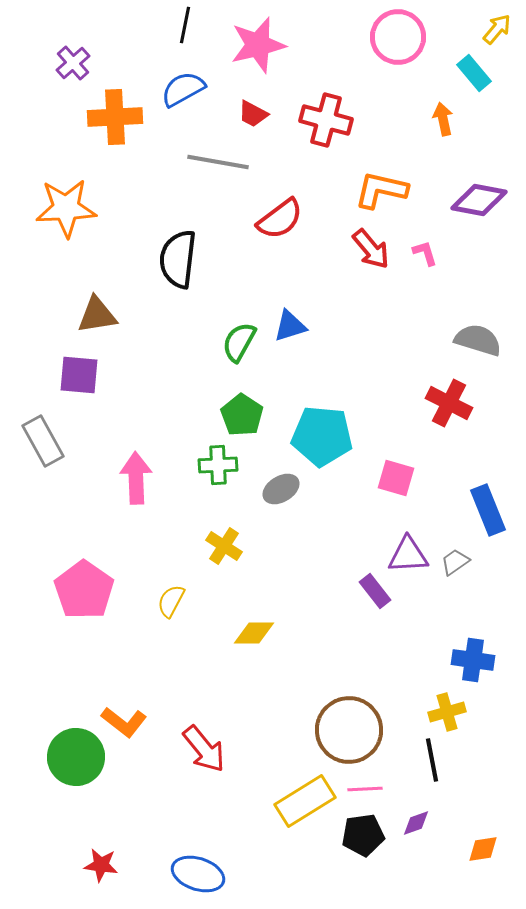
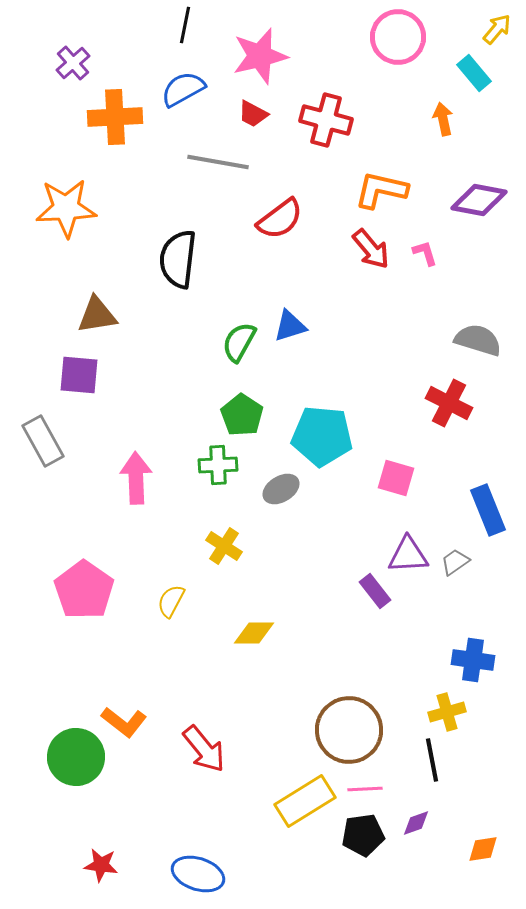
pink star at (258, 45): moved 2 px right, 11 px down
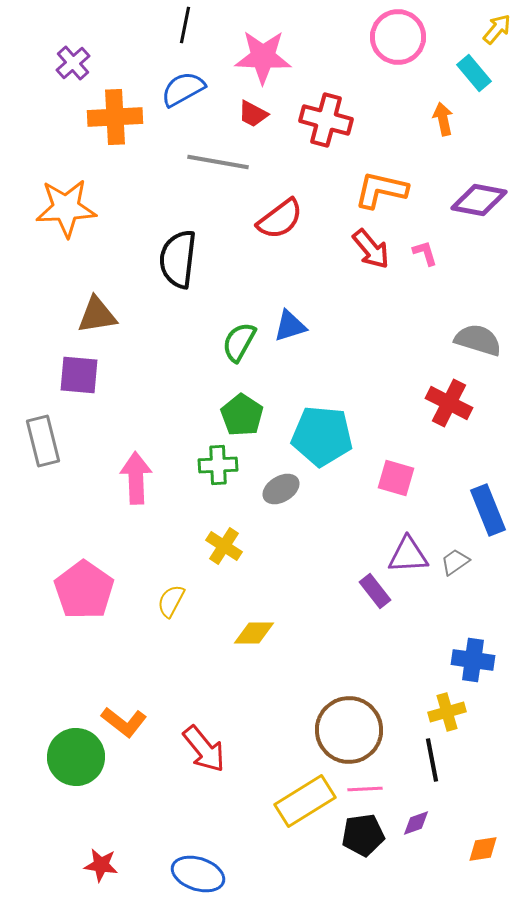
pink star at (260, 56): moved 3 px right, 1 px down; rotated 16 degrees clockwise
gray rectangle at (43, 441): rotated 15 degrees clockwise
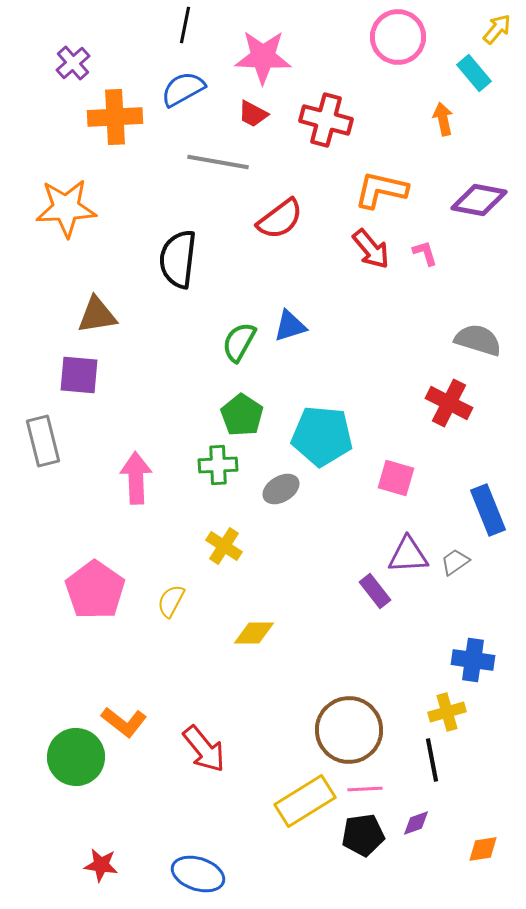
pink pentagon at (84, 590): moved 11 px right
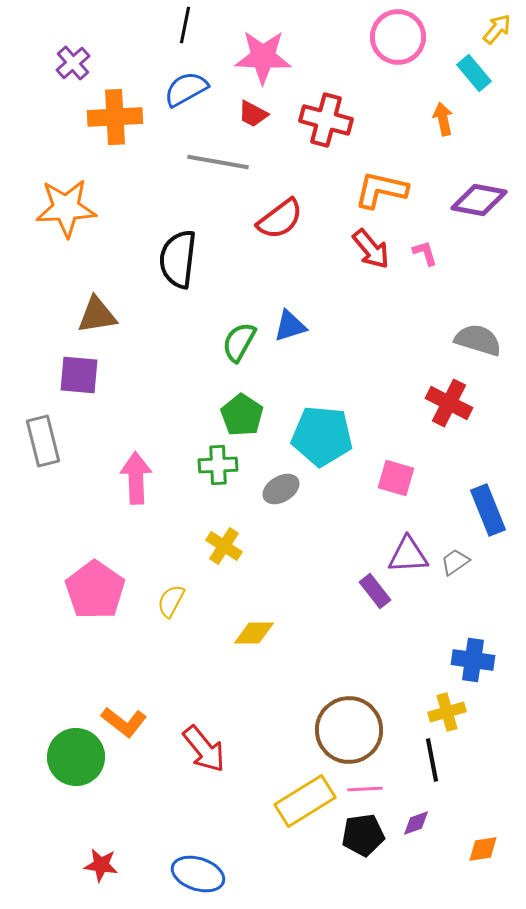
blue semicircle at (183, 89): moved 3 px right
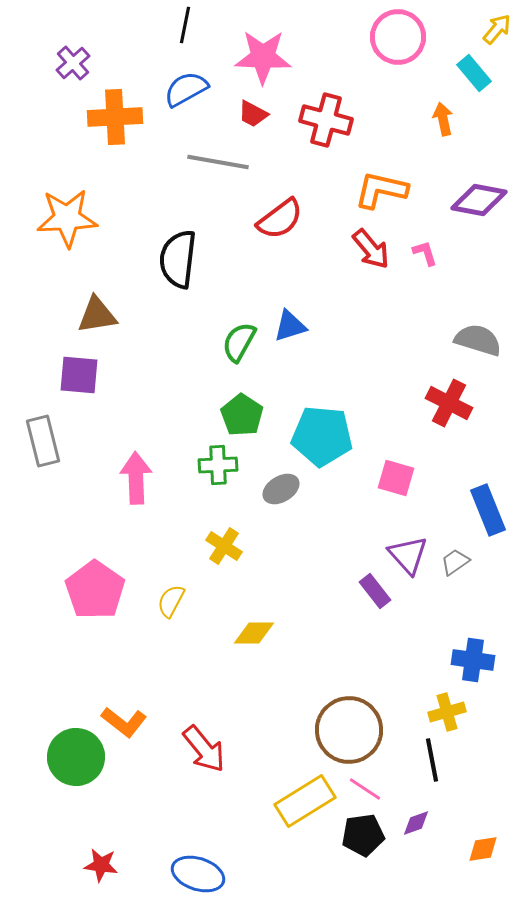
orange star at (66, 208): moved 1 px right, 10 px down
purple triangle at (408, 555): rotated 51 degrees clockwise
pink line at (365, 789): rotated 36 degrees clockwise
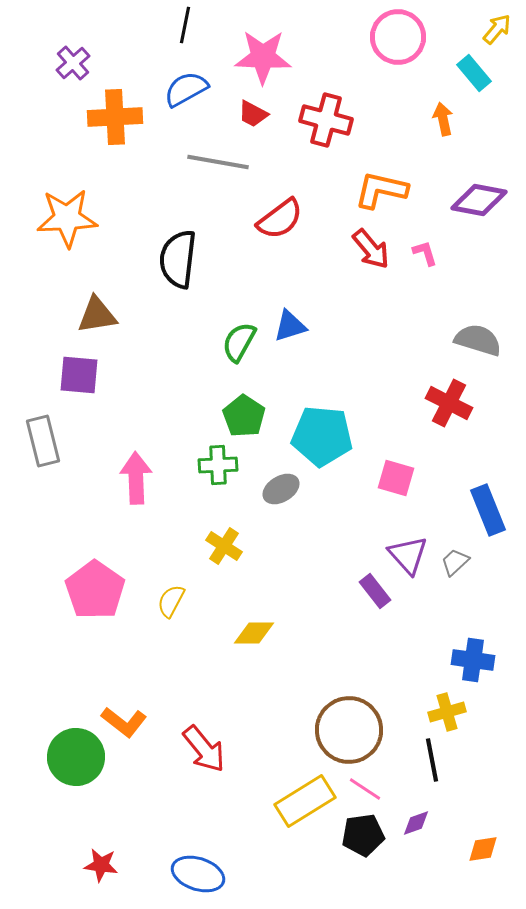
green pentagon at (242, 415): moved 2 px right, 1 px down
gray trapezoid at (455, 562): rotated 8 degrees counterclockwise
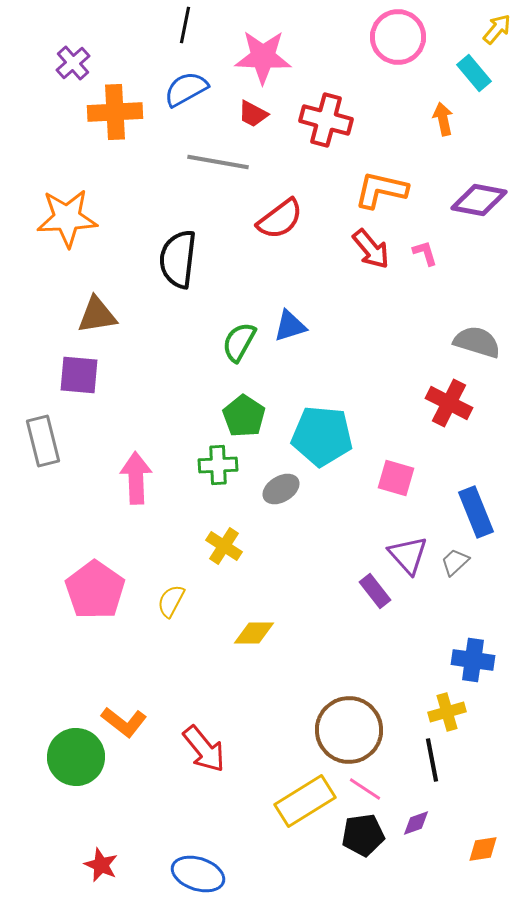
orange cross at (115, 117): moved 5 px up
gray semicircle at (478, 340): moved 1 px left, 2 px down
blue rectangle at (488, 510): moved 12 px left, 2 px down
red star at (101, 865): rotated 16 degrees clockwise
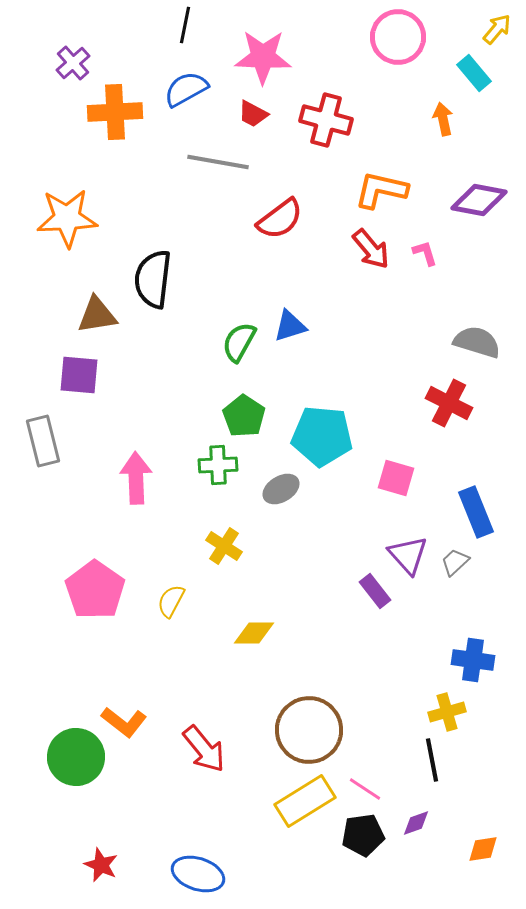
black semicircle at (178, 259): moved 25 px left, 20 px down
brown circle at (349, 730): moved 40 px left
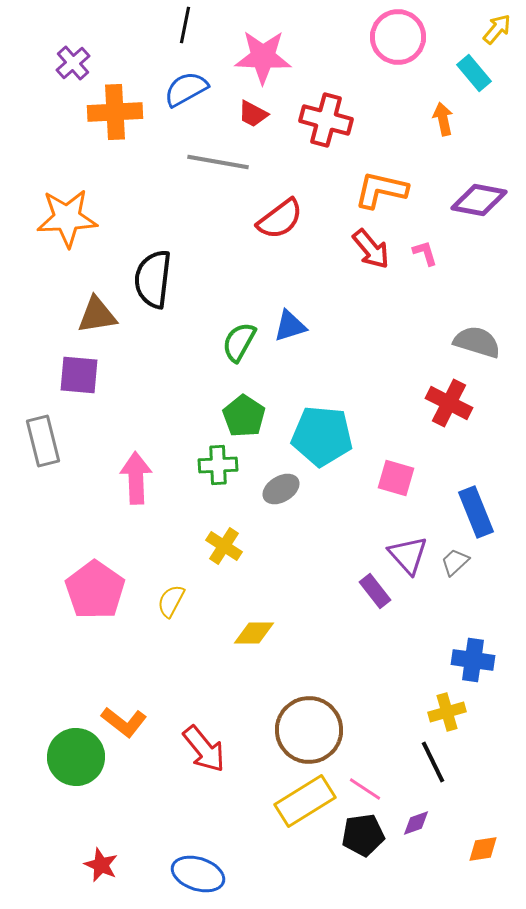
black line at (432, 760): moved 1 px right, 2 px down; rotated 15 degrees counterclockwise
